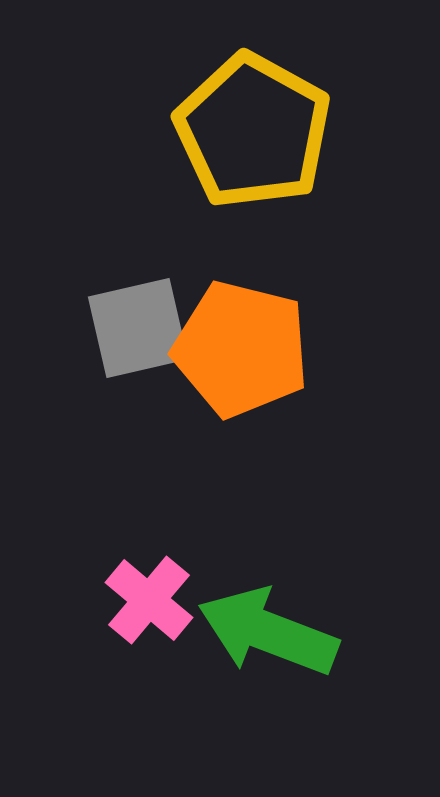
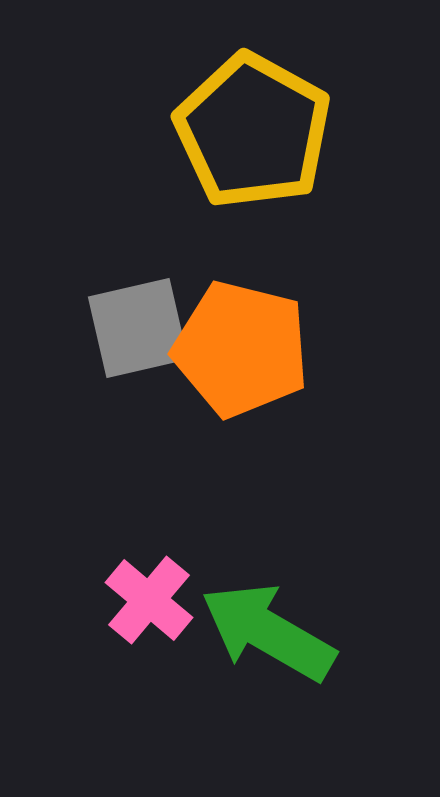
green arrow: rotated 9 degrees clockwise
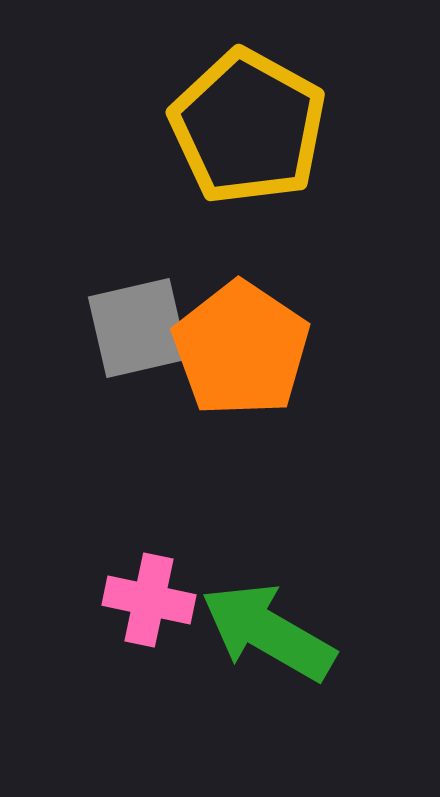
yellow pentagon: moved 5 px left, 4 px up
orange pentagon: rotated 20 degrees clockwise
pink cross: rotated 28 degrees counterclockwise
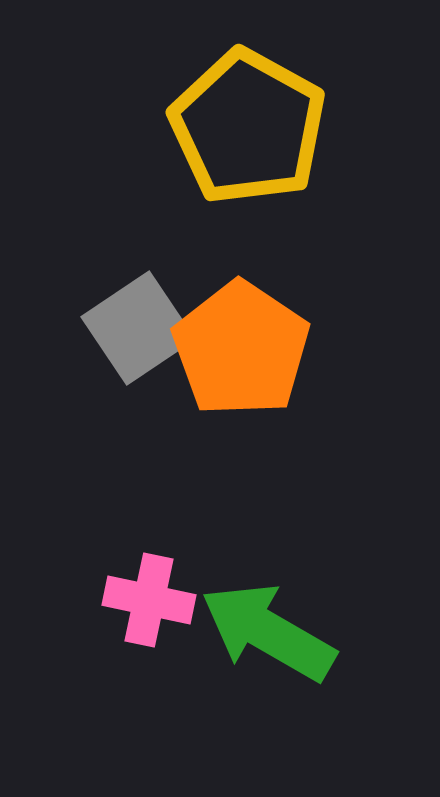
gray square: rotated 21 degrees counterclockwise
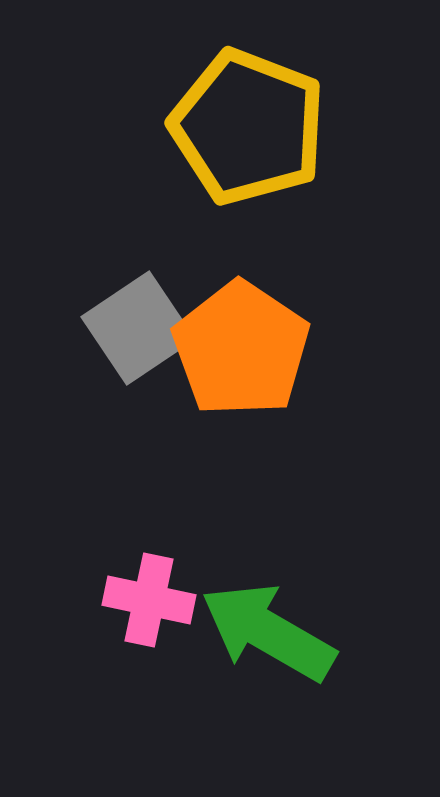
yellow pentagon: rotated 8 degrees counterclockwise
